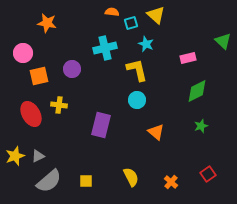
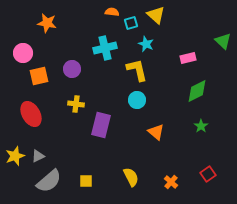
yellow cross: moved 17 px right, 1 px up
green star: rotated 16 degrees counterclockwise
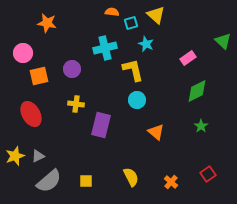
pink rectangle: rotated 21 degrees counterclockwise
yellow L-shape: moved 4 px left
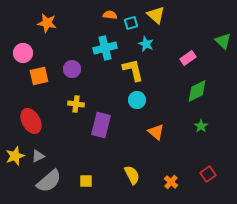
orange semicircle: moved 2 px left, 3 px down
red ellipse: moved 7 px down
yellow semicircle: moved 1 px right, 2 px up
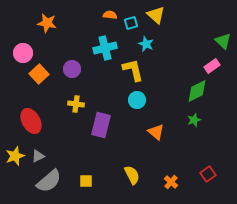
pink rectangle: moved 24 px right, 8 px down
orange square: moved 2 px up; rotated 30 degrees counterclockwise
green star: moved 7 px left, 6 px up; rotated 16 degrees clockwise
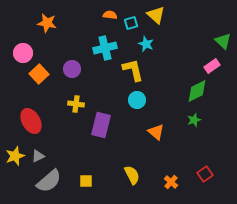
red square: moved 3 px left
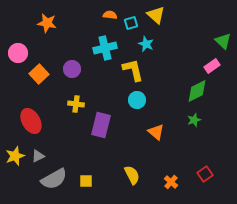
pink circle: moved 5 px left
gray semicircle: moved 5 px right, 2 px up; rotated 12 degrees clockwise
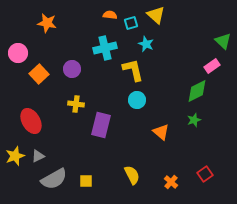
orange triangle: moved 5 px right
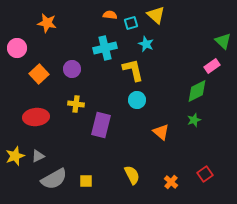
pink circle: moved 1 px left, 5 px up
red ellipse: moved 5 px right, 4 px up; rotated 65 degrees counterclockwise
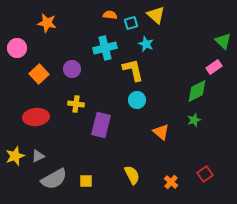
pink rectangle: moved 2 px right, 1 px down
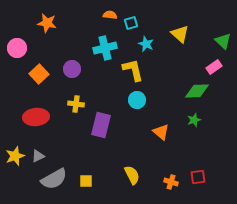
yellow triangle: moved 24 px right, 19 px down
green diamond: rotated 25 degrees clockwise
red square: moved 7 px left, 3 px down; rotated 28 degrees clockwise
orange cross: rotated 24 degrees counterclockwise
